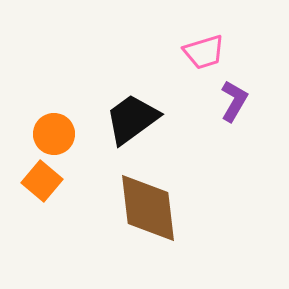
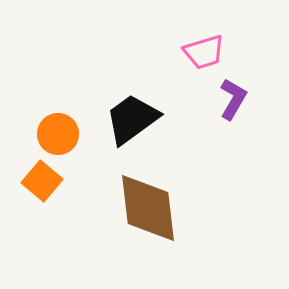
purple L-shape: moved 1 px left, 2 px up
orange circle: moved 4 px right
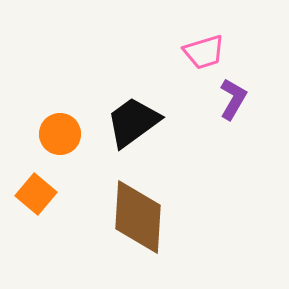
black trapezoid: moved 1 px right, 3 px down
orange circle: moved 2 px right
orange square: moved 6 px left, 13 px down
brown diamond: moved 10 px left, 9 px down; rotated 10 degrees clockwise
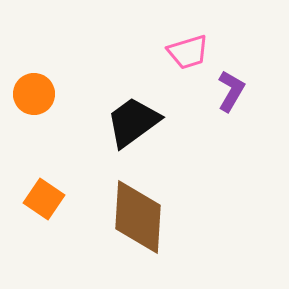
pink trapezoid: moved 16 px left
purple L-shape: moved 2 px left, 8 px up
orange circle: moved 26 px left, 40 px up
orange square: moved 8 px right, 5 px down; rotated 6 degrees counterclockwise
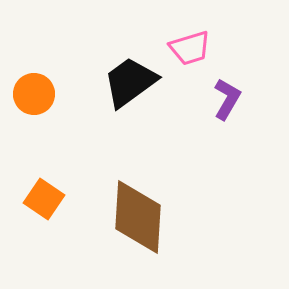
pink trapezoid: moved 2 px right, 4 px up
purple L-shape: moved 4 px left, 8 px down
black trapezoid: moved 3 px left, 40 px up
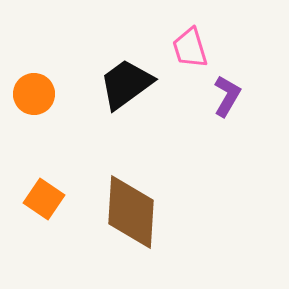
pink trapezoid: rotated 90 degrees clockwise
black trapezoid: moved 4 px left, 2 px down
purple L-shape: moved 3 px up
brown diamond: moved 7 px left, 5 px up
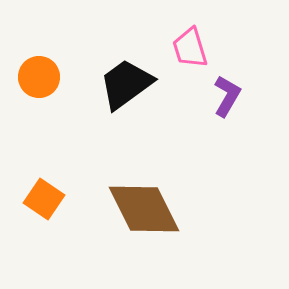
orange circle: moved 5 px right, 17 px up
brown diamond: moved 13 px right, 3 px up; rotated 30 degrees counterclockwise
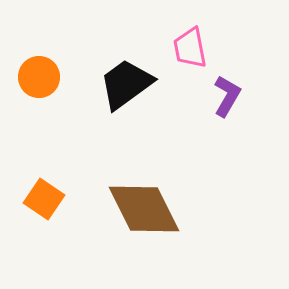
pink trapezoid: rotated 6 degrees clockwise
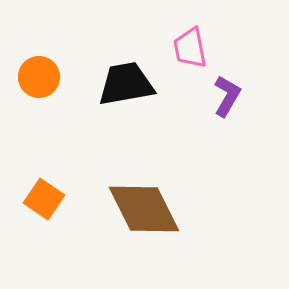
black trapezoid: rotated 26 degrees clockwise
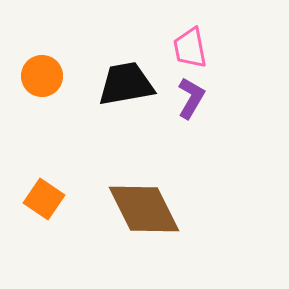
orange circle: moved 3 px right, 1 px up
purple L-shape: moved 36 px left, 2 px down
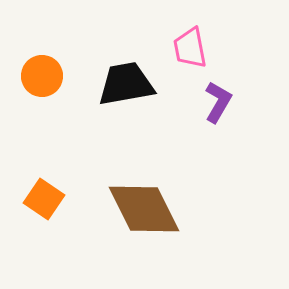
purple L-shape: moved 27 px right, 4 px down
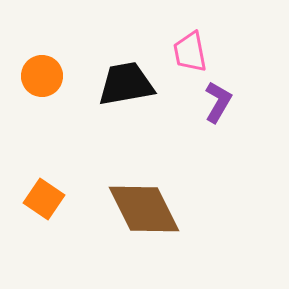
pink trapezoid: moved 4 px down
